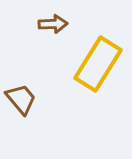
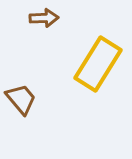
brown arrow: moved 9 px left, 6 px up
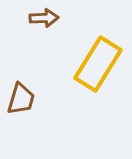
brown trapezoid: rotated 56 degrees clockwise
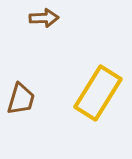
yellow rectangle: moved 29 px down
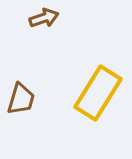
brown arrow: rotated 16 degrees counterclockwise
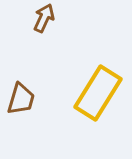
brown arrow: rotated 48 degrees counterclockwise
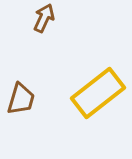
yellow rectangle: rotated 20 degrees clockwise
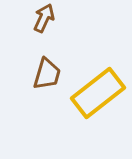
brown trapezoid: moved 26 px right, 25 px up
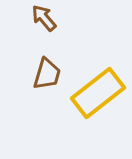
brown arrow: rotated 64 degrees counterclockwise
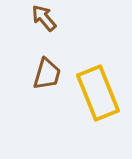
yellow rectangle: rotated 74 degrees counterclockwise
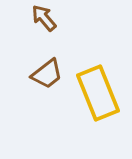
brown trapezoid: rotated 36 degrees clockwise
